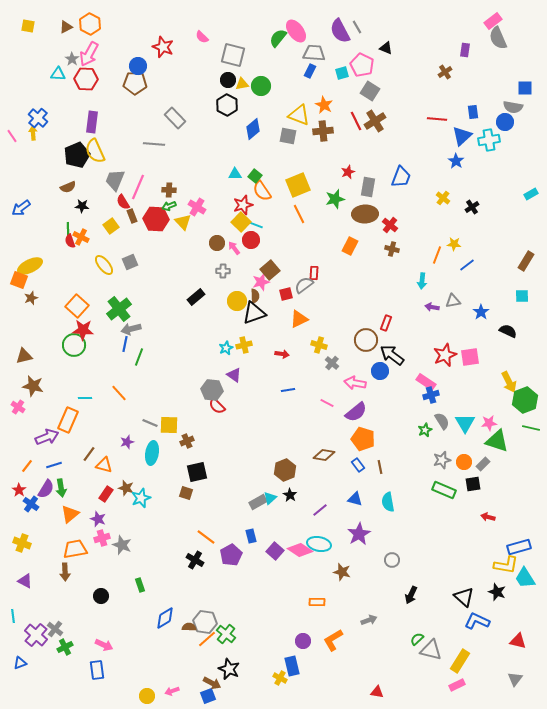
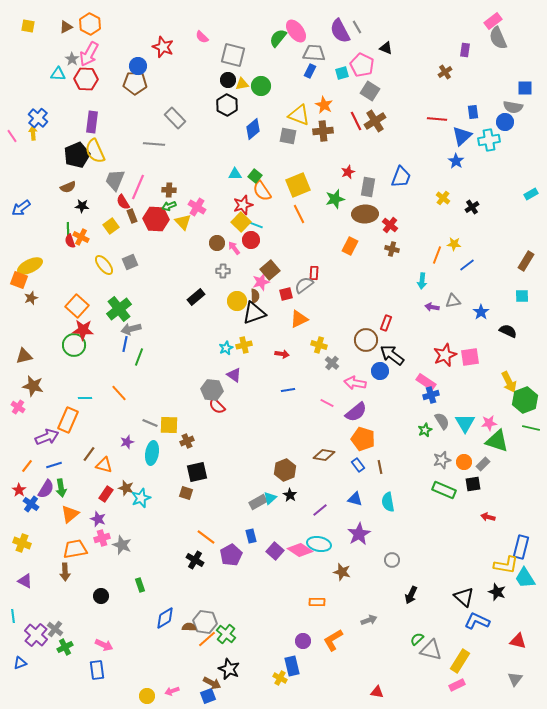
blue rectangle at (519, 547): moved 2 px right; rotated 60 degrees counterclockwise
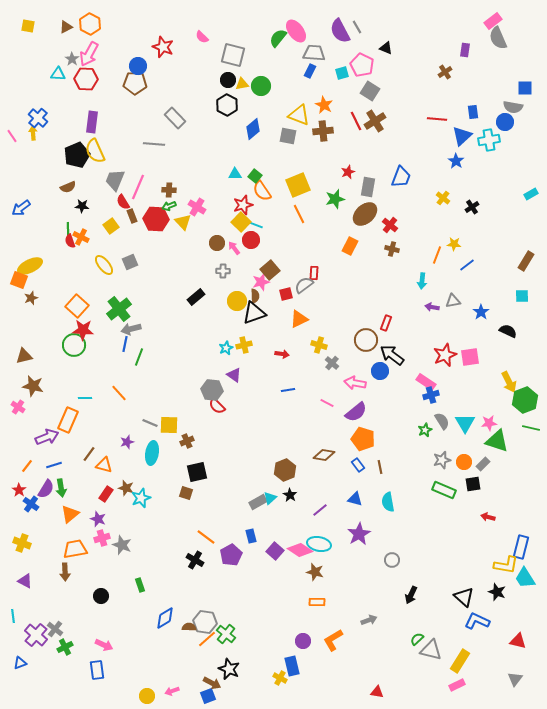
brown ellipse at (365, 214): rotated 40 degrees counterclockwise
brown star at (342, 572): moved 27 px left
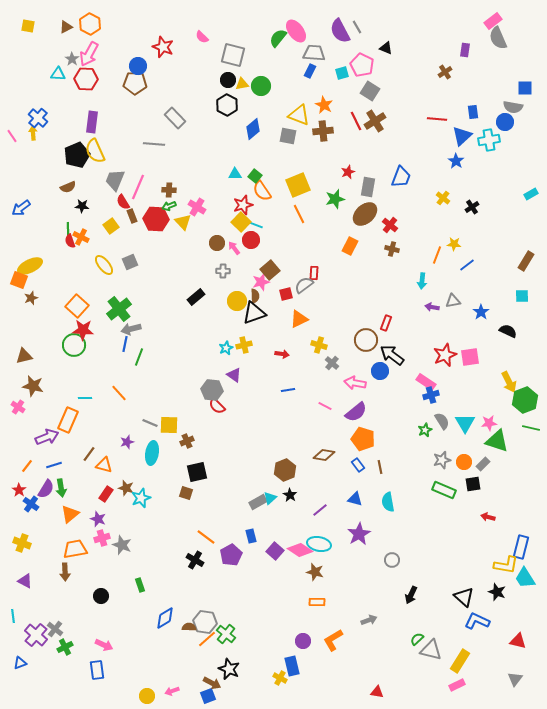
pink line at (327, 403): moved 2 px left, 3 px down
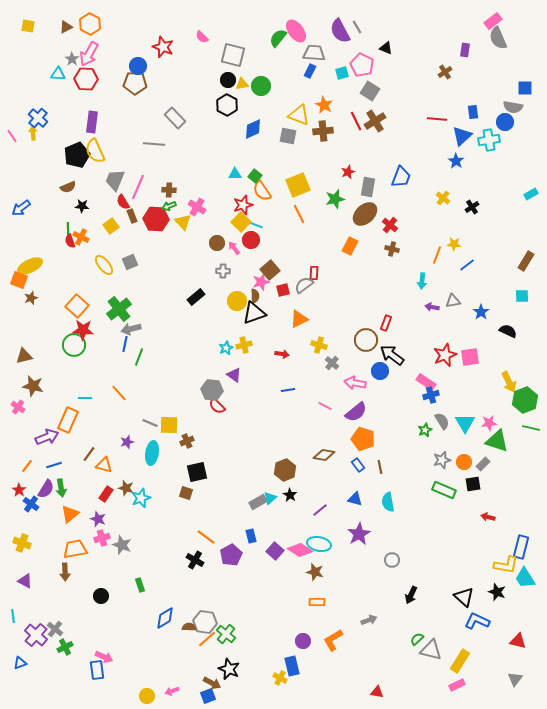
blue diamond at (253, 129): rotated 15 degrees clockwise
red square at (286, 294): moved 3 px left, 4 px up
pink arrow at (104, 645): moved 12 px down
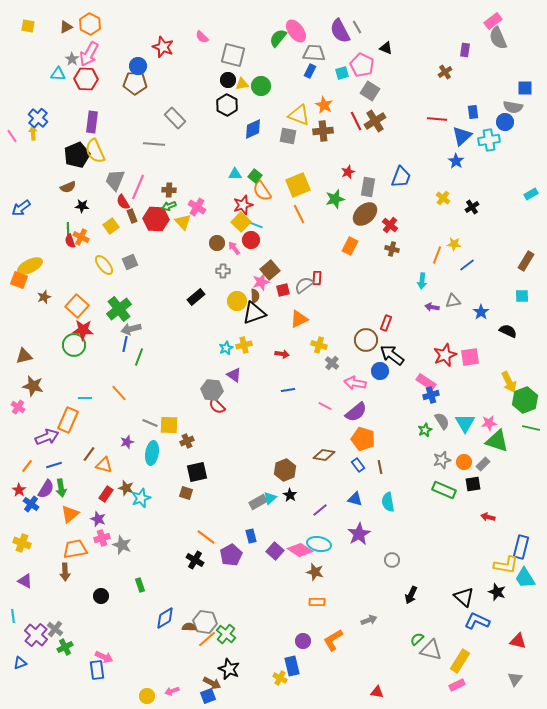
red rectangle at (314, 273): moved 3 px right, 5 px down
brown star at (31, 298): moved 13 px right, 1 px up
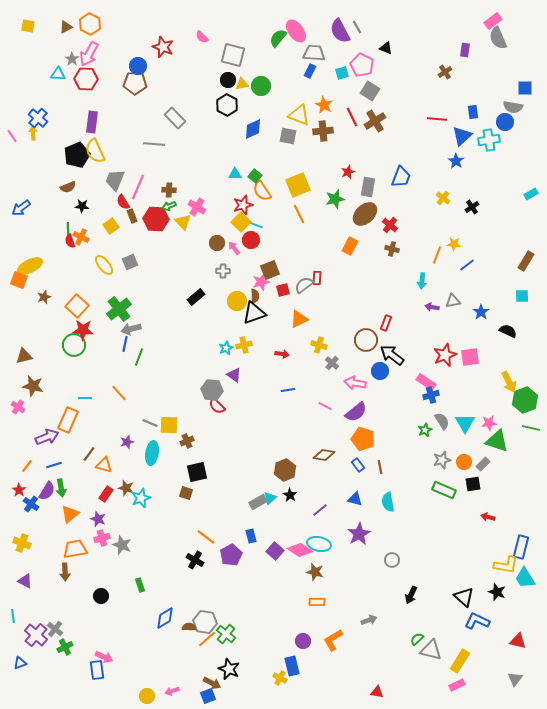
red line at (356, 121): moved 4 px left, 4 px up
brown square at (270, 270): rotated 18 degrees clockwise
purple semicircle at (46, 489): moved 1 px right, 2 px down
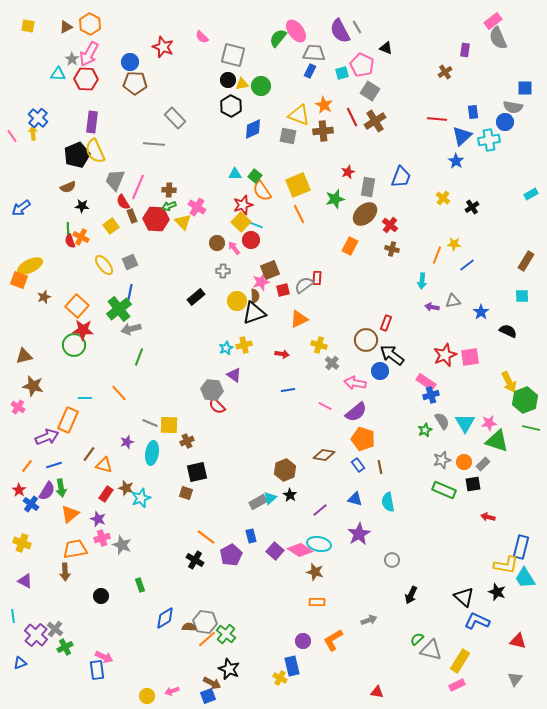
blue circle at (138, 66): moved 8 px left, 4 px up
black hexagon at (227, 105): moved 4 px right, 1 px down
blue line at (125, 344): moved 5 px right, 52 px up
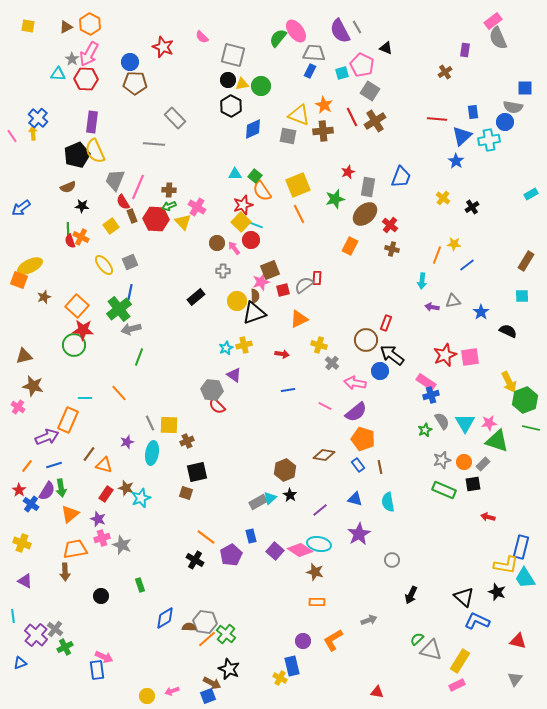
gray line at (150, 423): rotated 42 degrees clockwise
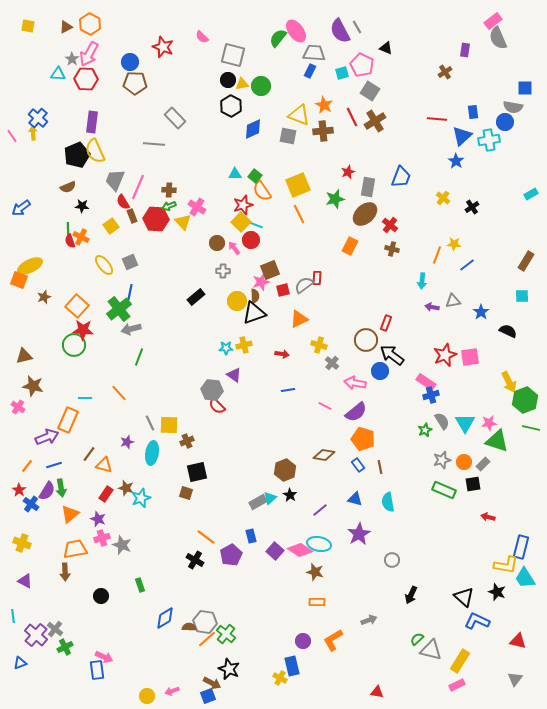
cyan star at (226, 348): rotated 24 degrees clockwise
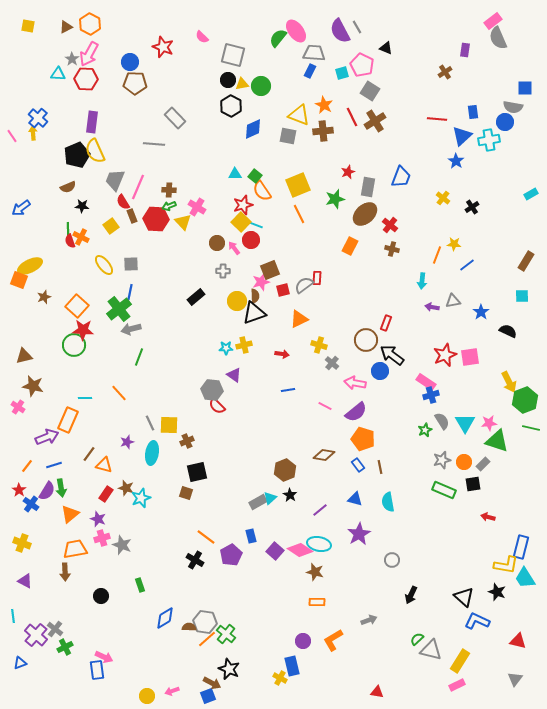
gray square at (130, 262): moved 1 px right, 2 px down; rotated 21 degrees clockwise
